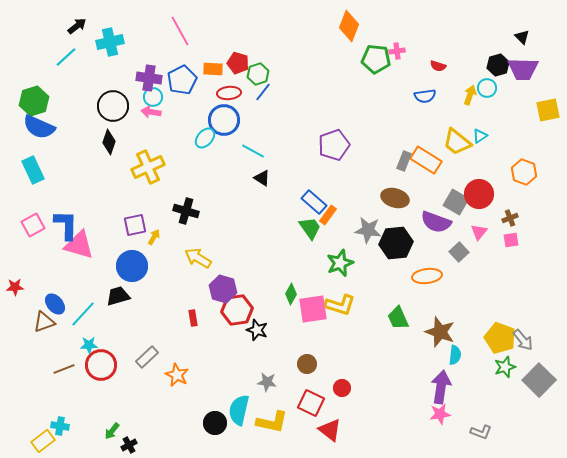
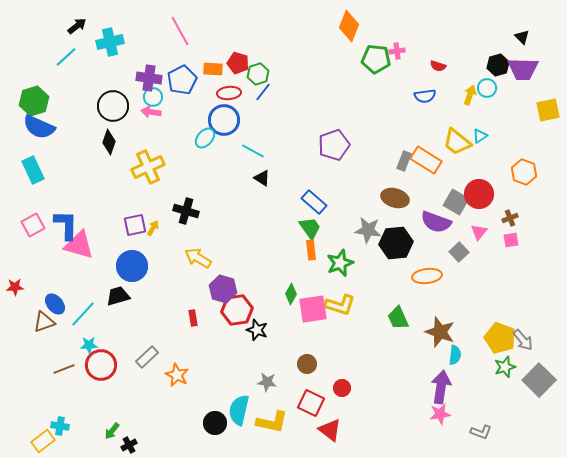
orange rectangle at (328, 215): moved 17 px left, 35 px down; rotated 42 degrees counterclockwise
yellow arrow at (154, 237): moved 1 px left, 9 px up
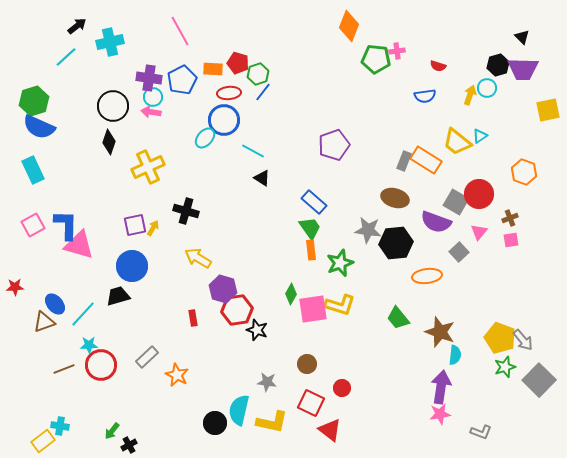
green trapezoid at (398, 318): rotated 15 degrees counterclockwise
